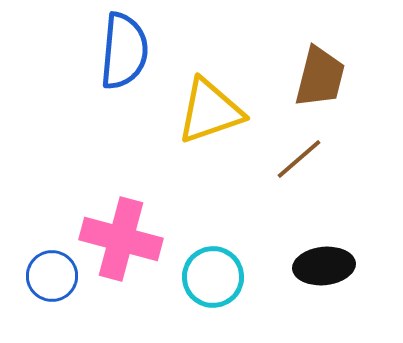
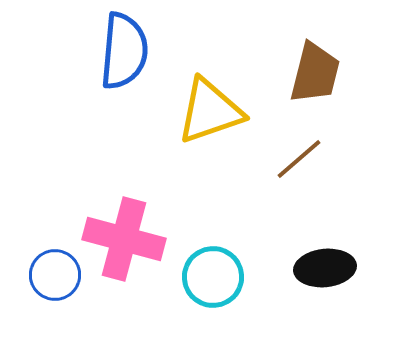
brown trapezoid: moved 5 px left, 4 px up
pink cross: moved 3 px right
black ellipse: moved 1 px right, 2 px down
blue circle: moved 3 px right, 1 px up
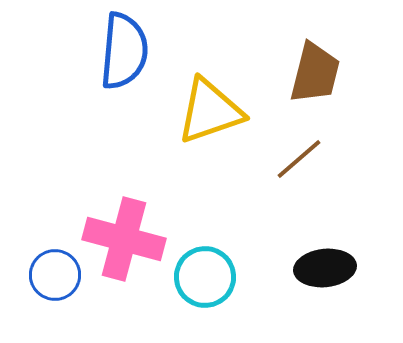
cyan circle: moved 8 px left
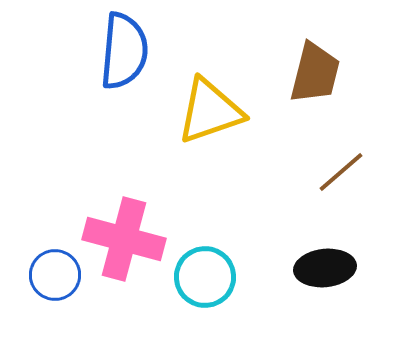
brown line: moved 42 px right, 13 px down
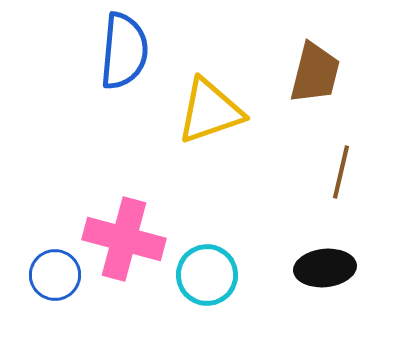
brown line: rotated 36 degrees counterclockwise
cyan circle: moved 2 px right, 2 px up
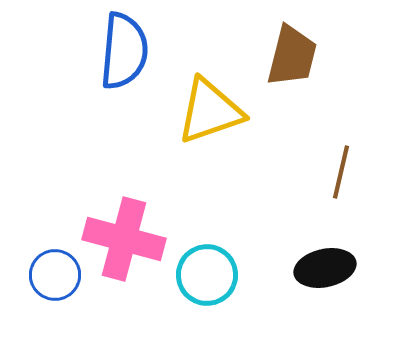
brown trapezoid: moved 23 px left, 17 px up
black ellipse: rotated 6 degrees counterclockwise
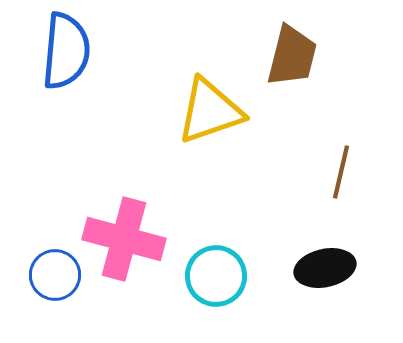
blue semicircle: moved 58 px left
cyan circle: moved 9 px right, 1 px down
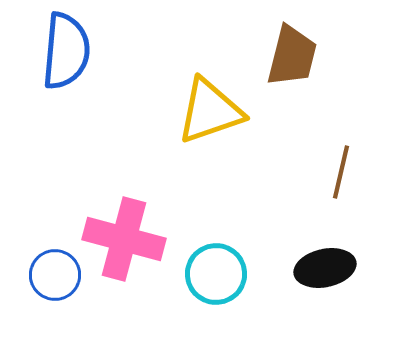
cyan circle: moved 2 px up
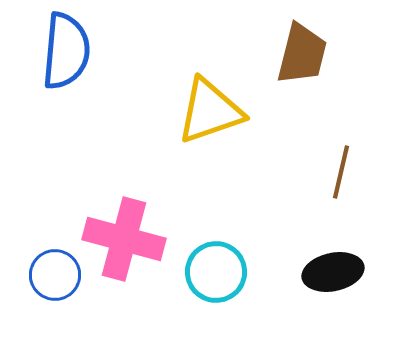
brown trapezoid: moved 10 px right, 2 px up
black ellipse: moved 8 px right, 4 px down
cyan circle: moved 2 px up
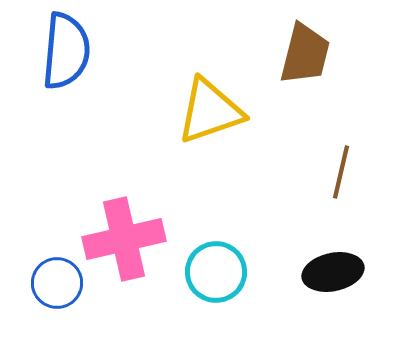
brown trapezoid: moved 3 px right
pink cross: rotated 28 degrees counterclockwise
blue circle: moved 2 px right, 8 px down
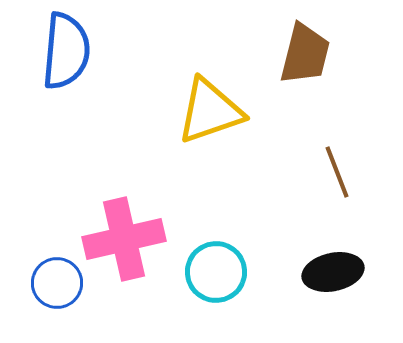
brown line: moved 4 px left; rotated 34 degrees counterclockwise
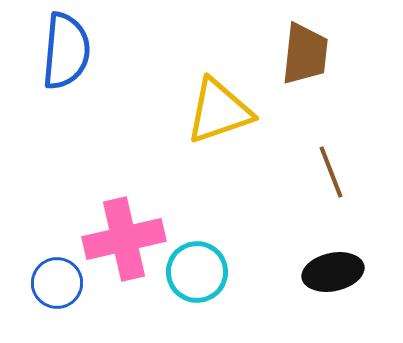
brown trapezoid: rotated 8 degrees counterclockwise
yellow triangle: moved 9 px right
brown line: moved 6 px left
cyan circle: moved 19 px left
